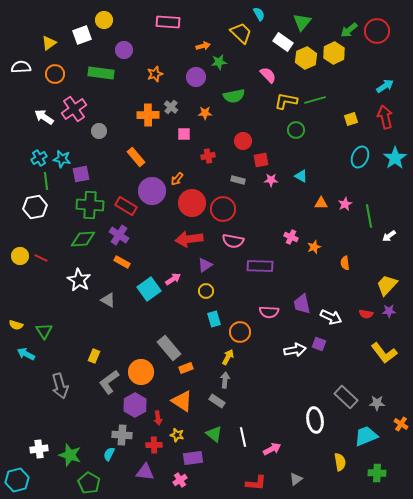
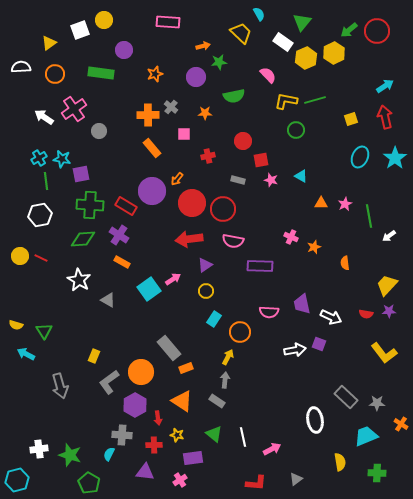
white square at (82, 35): moved 2 px left, 5 px up
orange rectangle at (136, 157): moved 16 px right, 9 px up
pink star at (271, 180): rotated 16 degrees clockwise
white hexagon at (35, 207): moved 5 px right, 8 px down
cyan rectangle at (214, 319): rotated 49 degrees clockwise
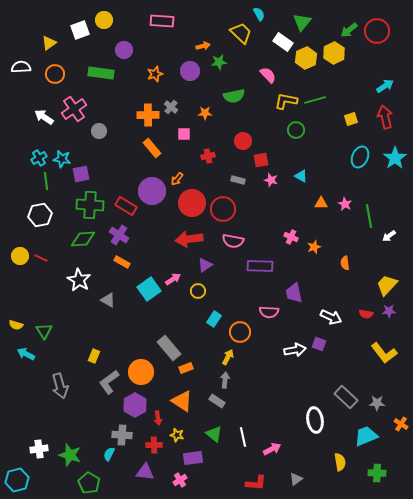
pink rectangle at (168, 22): moved 6 px left, 1 px up
purple circle at (196, 77): moved 6 px left, 6 px up
pink star at (345, 204): rotated 16 degrees counterclockwise
yellow circle at (206, 291): moved 8 px left
purple trapezoid at (302, 304): moved 8 px left, 11 px up
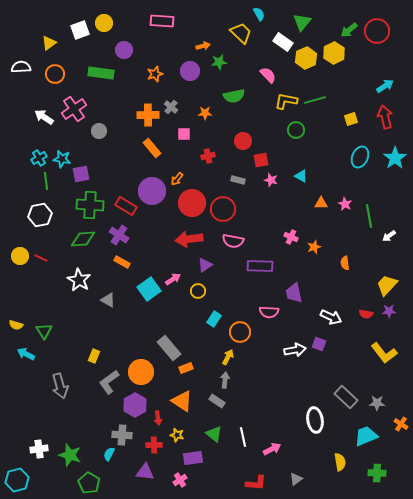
yellow circle at (104, 20): moved 3 px down
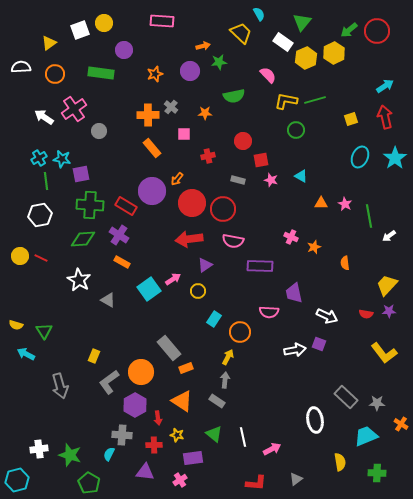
white arrow at (331, 317): moved 4 px left, 1 px up
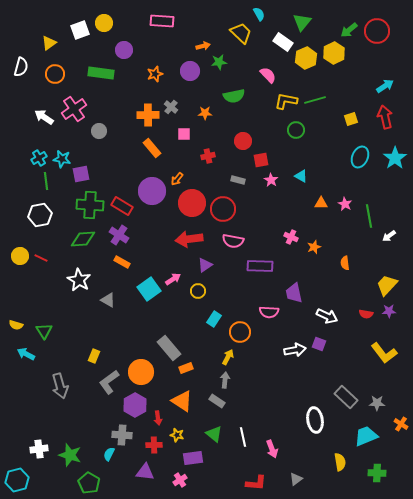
white semicircle at (21, 67): rotated 108 degrees clockwise
pink star at (271, 180): rotated 16 degrees clockwise
red rectangle at (126, 206): moved 4 px left
pink arrow at (272, 449): rotated 96 degrees clockwise
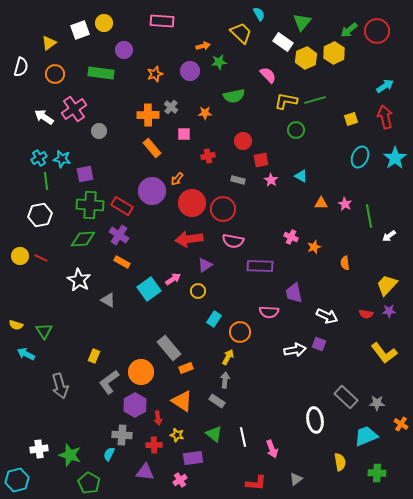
purple square at (81, 174): moved 4 px right
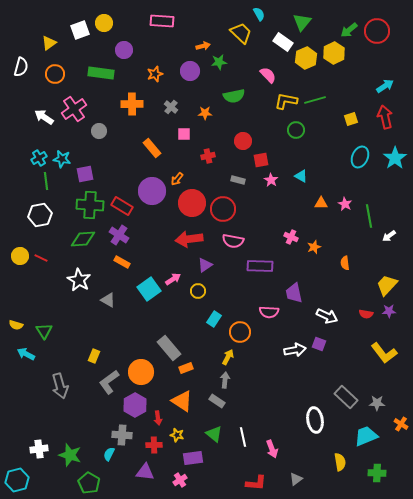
orange cross at (148, 115): moved 16 px left, 11 px up
